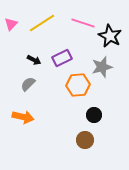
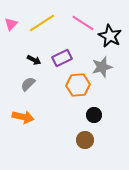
pink line: rotated 15 degrees clockwise
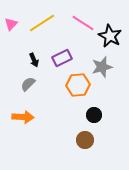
black arrow: rotated 40 degrees clockwise
orange arrow: rotated 10 degrees counterclockwise
